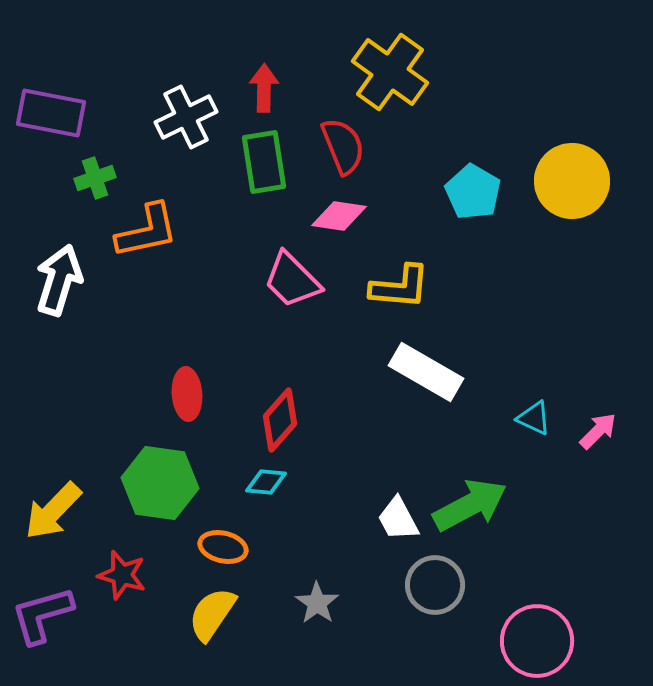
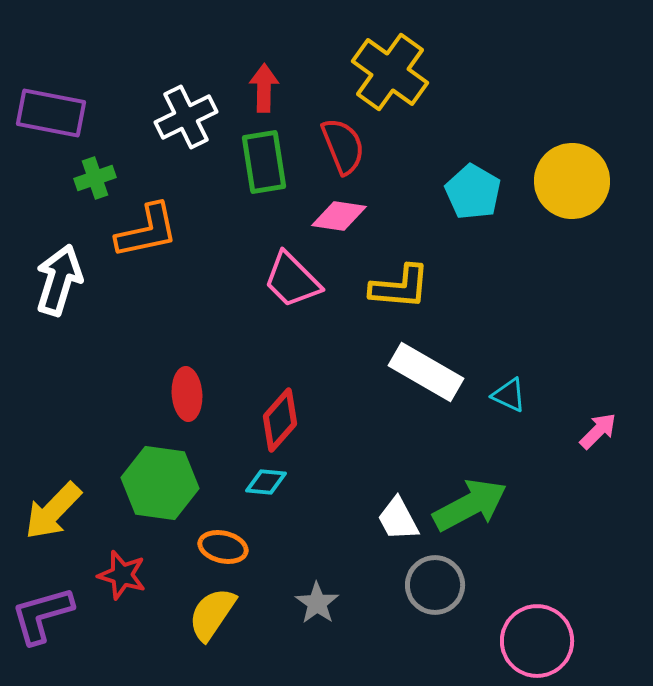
cyan triangle: moved 25 px left, 23 px up
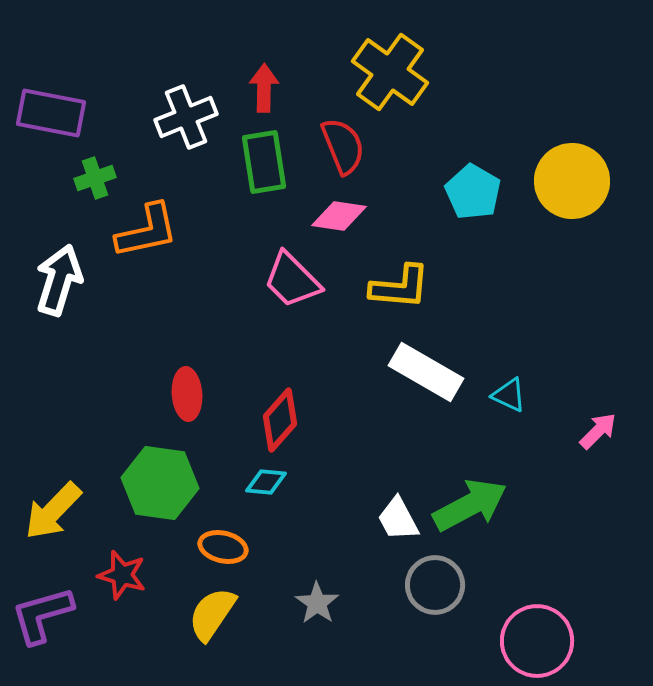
white cross: rotated 4 degrees clockwise
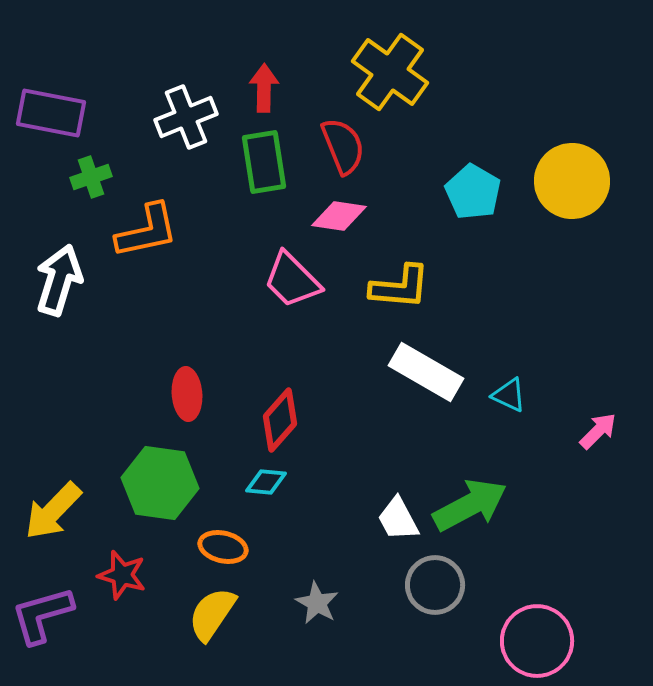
green cross: moved 4 px left, 1 px up
gray star: rotated 6 degrees counterclockwise
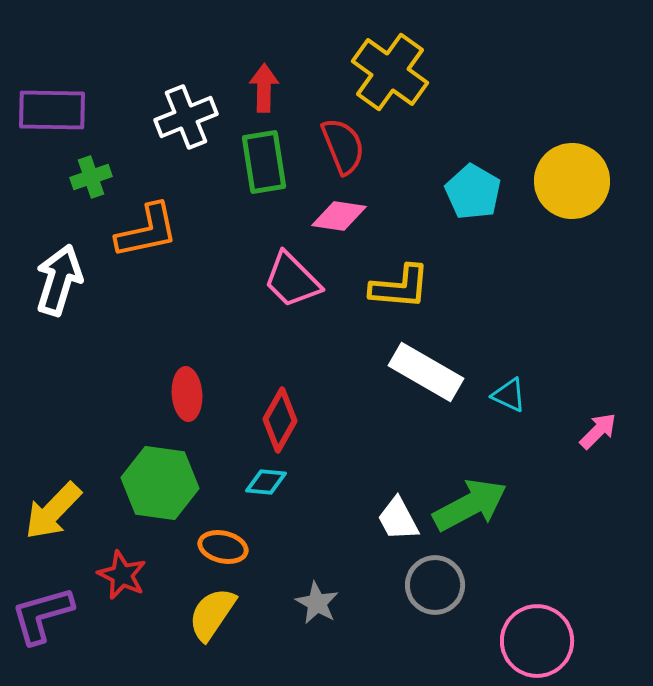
purple rectangle: moved 1 px right, 3 px up; rotated 10 degrees counterclockwise
red diamond: rotated 12 degrees counterclockwise
red star: rotated 9 degrees clockwise
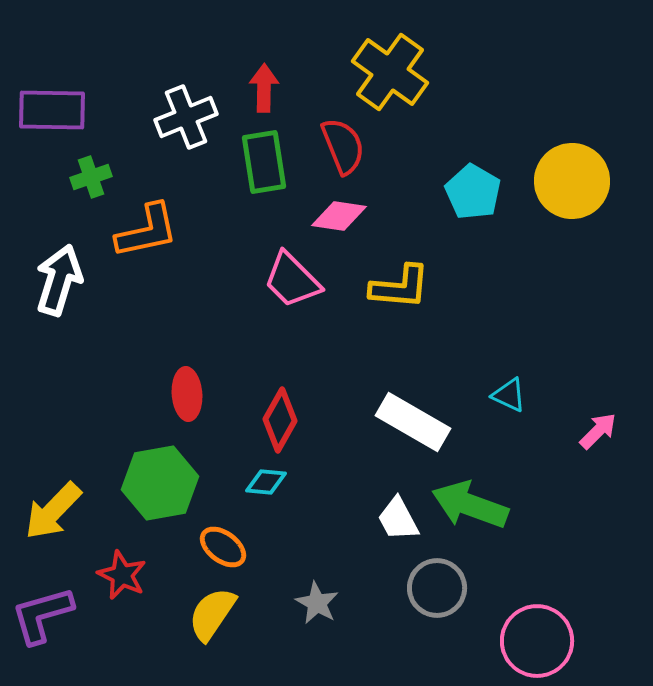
white rectangle: moved 13 px left, 50 px down
green hexagon: rotated 18 degrees counterclockwise
green arrow: rotated 132 degrees counterclockwise
orange ellipse: rotated 24 degrees clockwise
gray circle: moved 2 px right, 3 px down
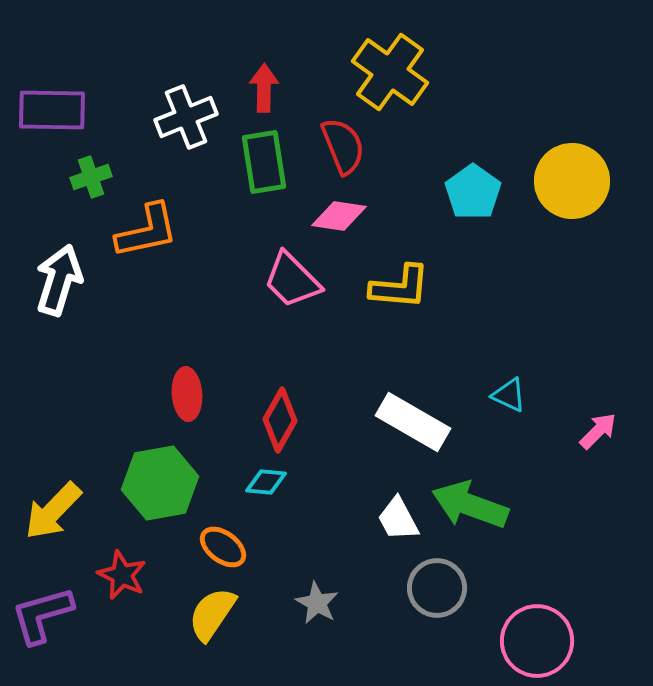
cyan pentagon: rotated 6 degrees clockwise
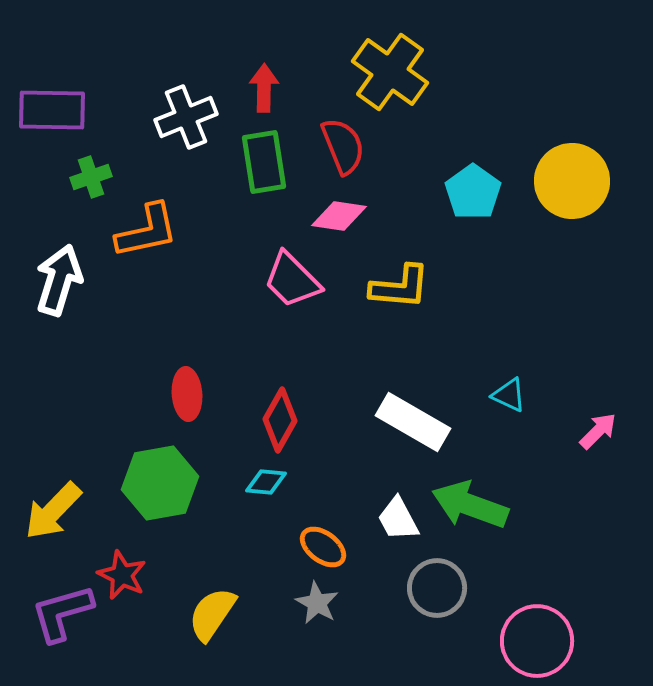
orange ellipse: moved 100 px right
purple L-shape: moved 20 px right, 2 px up
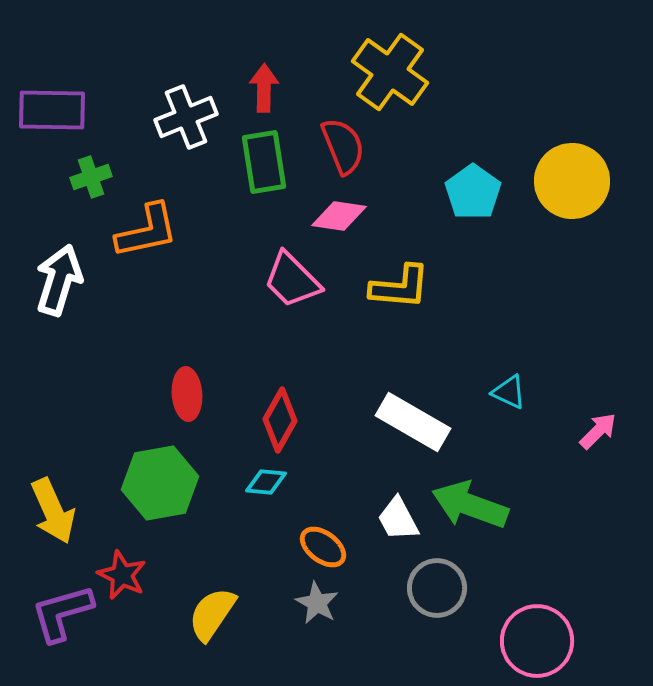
cyan triangle: moved 3 px up
yellow arrow: rotated 68 degrees counterclockwise
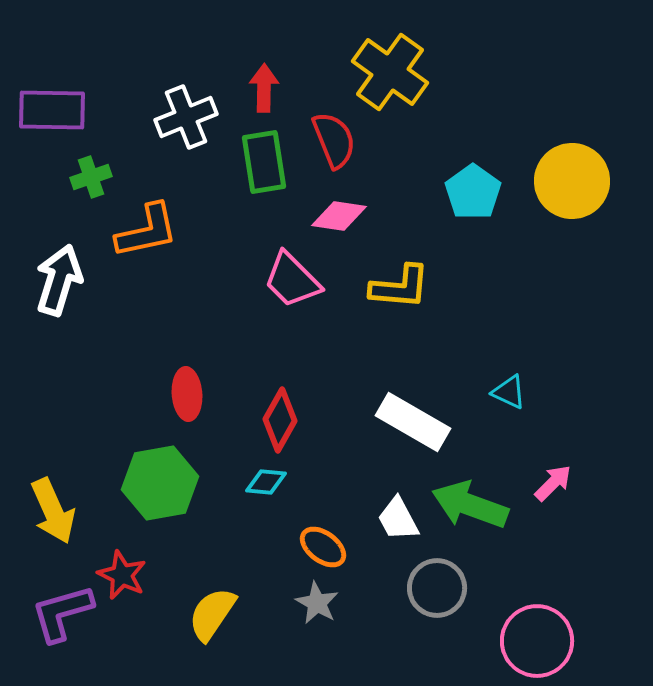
red semicircle: moved 9 px left, 6 px up
pink arrow: moved 45 px left, 52 px down
